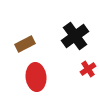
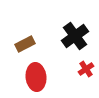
red cross: moved 2 px left
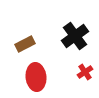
red cross: moved 1 px left, 3 px down
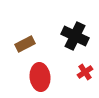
black cross: rotated 28 degrees counterclockwise
red ellipse: moved 4 px right
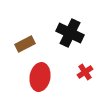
black cross: moved 5 px left, 3 px up
red ellipse: rotated 16 degrees clockwise
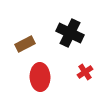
red ellipse: rotated 12 degrees counterclockwise
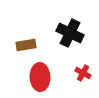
brown rectangle: moved 1 px right, 1 px down; rotated 18 degrees clockwise
red cross: moved 2 px left, 1 px down; rotated 28 degrees counterclockwise
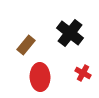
black cross: rotated 12 degrees clockwise
brown rectangle: rotated 42 degrees counterclockwise
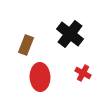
black cross: moved 1 px down
brown rectangle: rotated 18 degrees counterclockwise
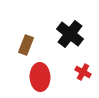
red cross: moved 1 px up
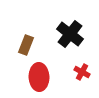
red cross: moved 1 px left
red ellipse: moved 1 px left
